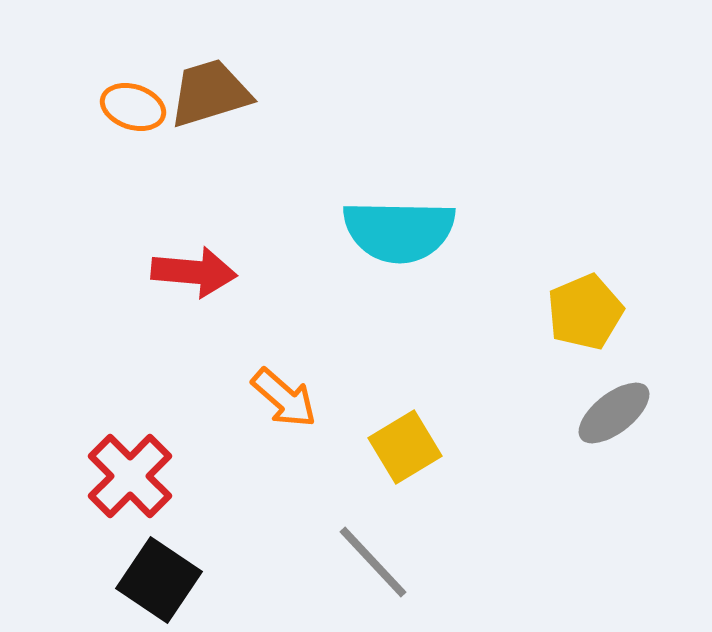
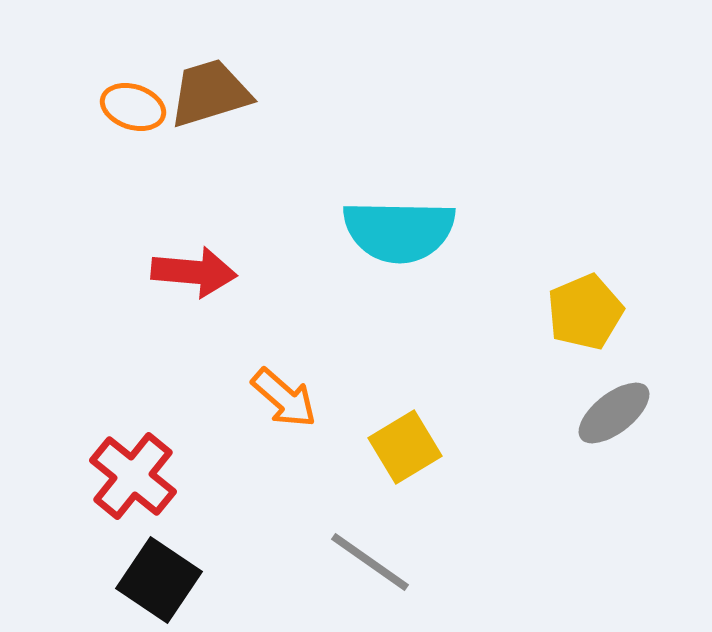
red cross: moved 3 px right; rotated 6 degrees counterclockwise
gray line: moved 3 px left; rotated 12 degrees counterclockwise
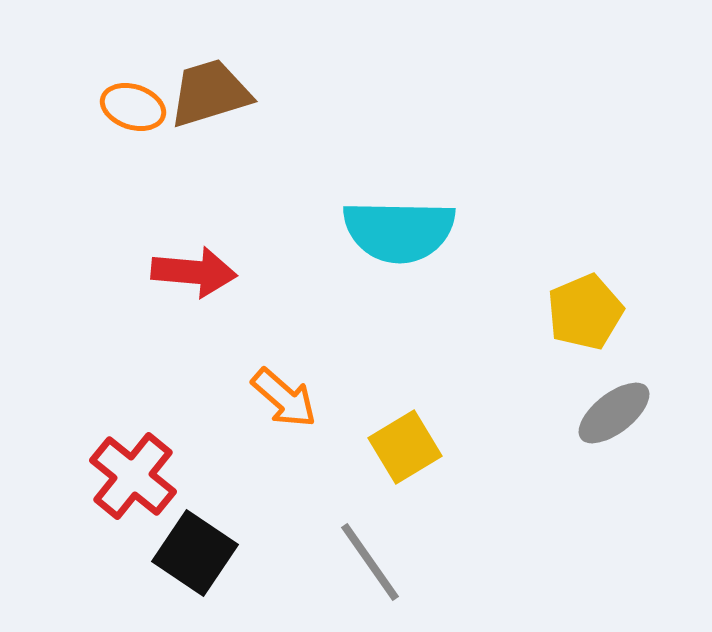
gray line: rotated 20 degrees clockwise
black square: moved 36 px right, 27 px up
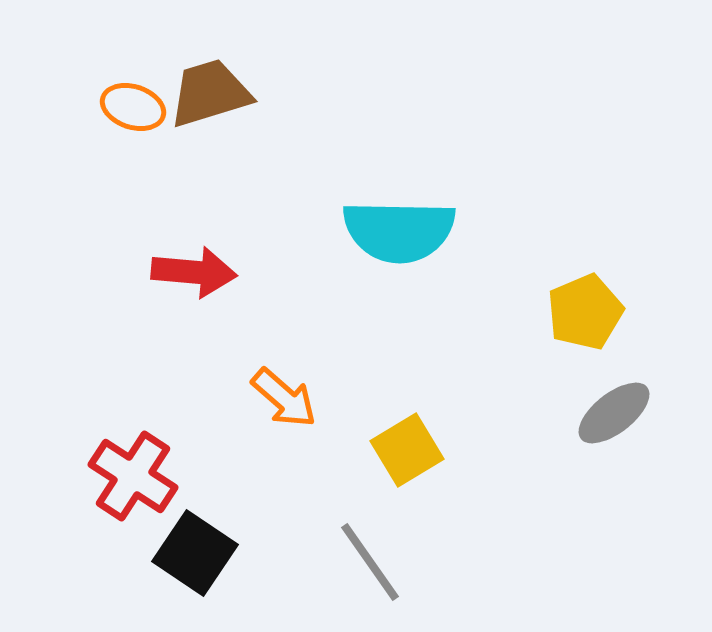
yellow square: moved 2 px right, 3 px down
red cross: rotated 6 degrees counterclockwise
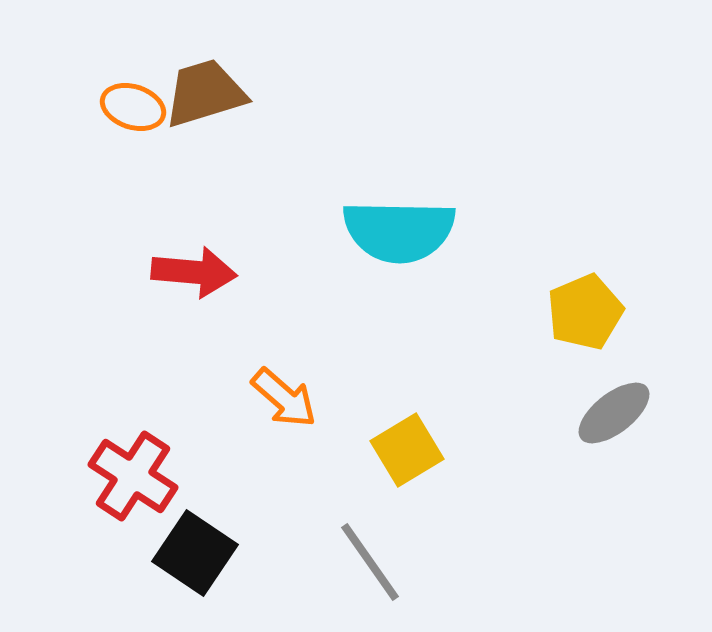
brown trapezoid: moved 5 px left
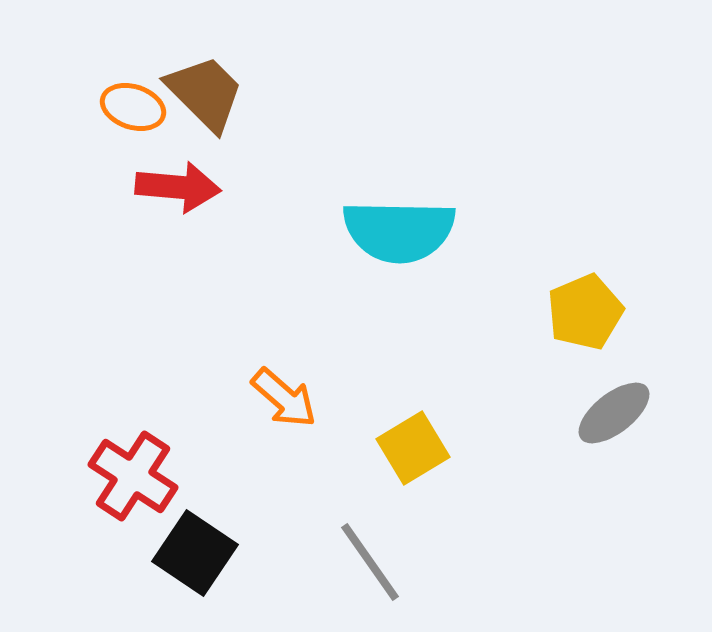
brown trapezoid: rotated 62 degrees clockwise
red arrow: moved 16 px left, 85 px up
yellow square: moved 6 px right, 2 px up
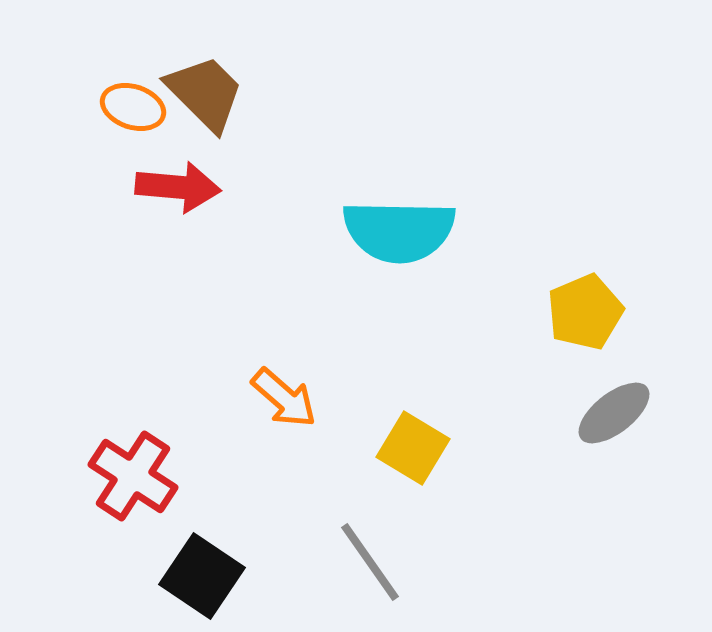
yellow square: rotated 28 degrees counterclockwise
black square: moved 7 px right, 23 px down
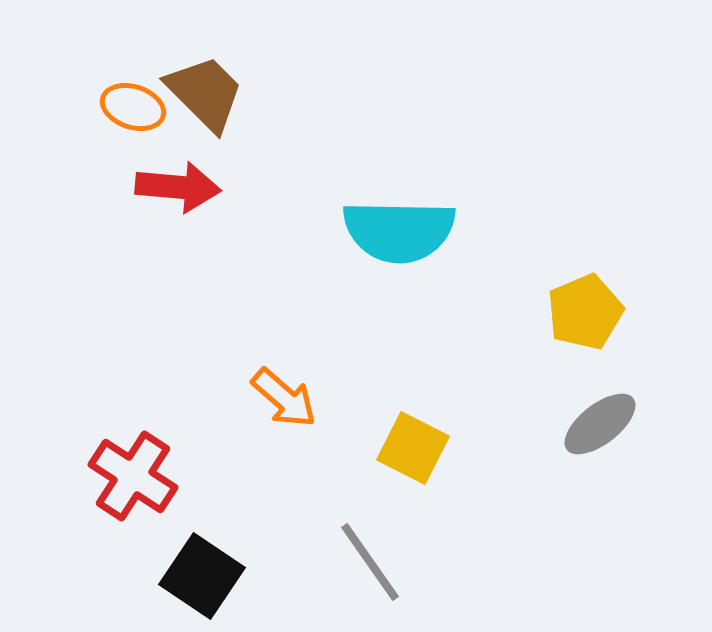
gray ellipse: moved 14 px left, 11 px down
yellow square: rotated 4 degrees counterclockwise
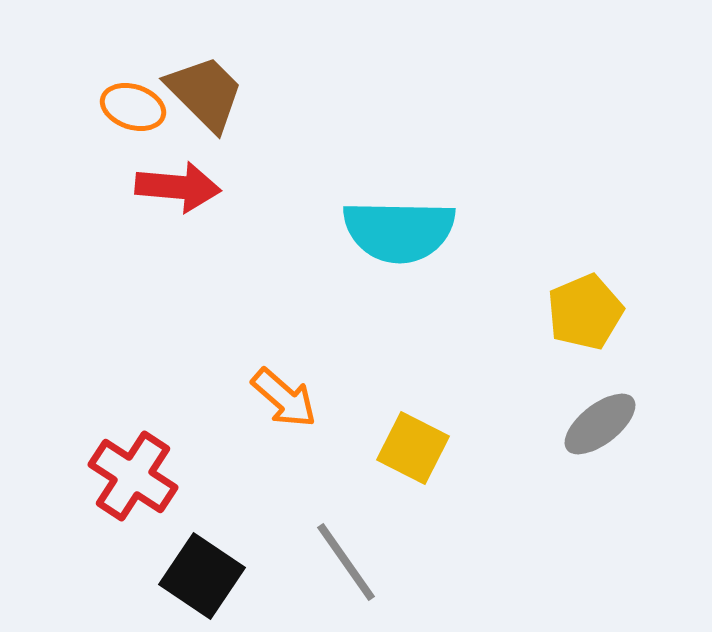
gray line: moved 24 px left
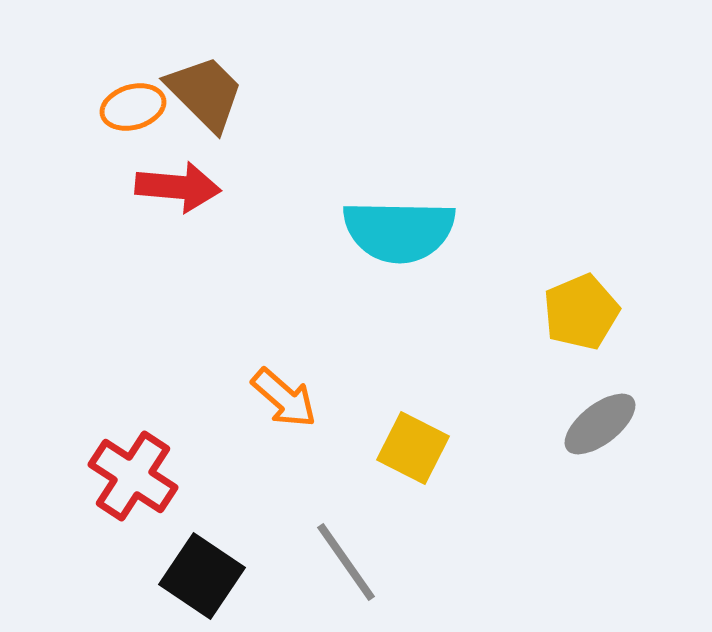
orange ellipse: rotated 34 degrees counterclockwise
yellow pentagon: moved 4 px left
